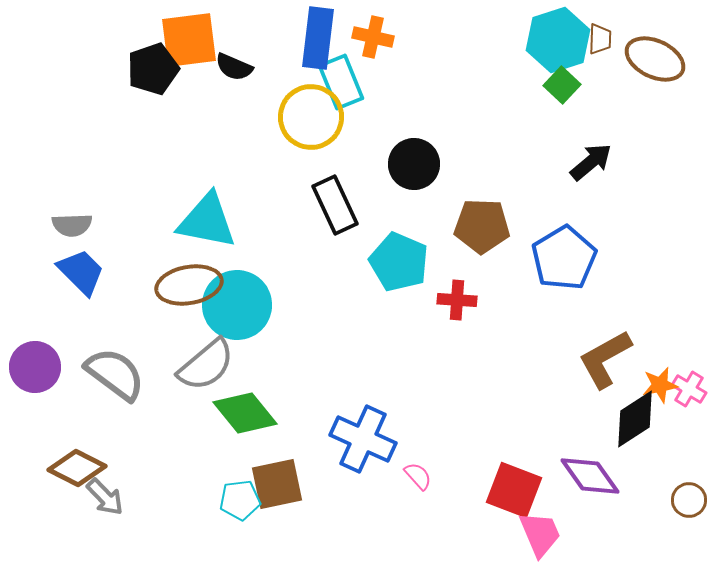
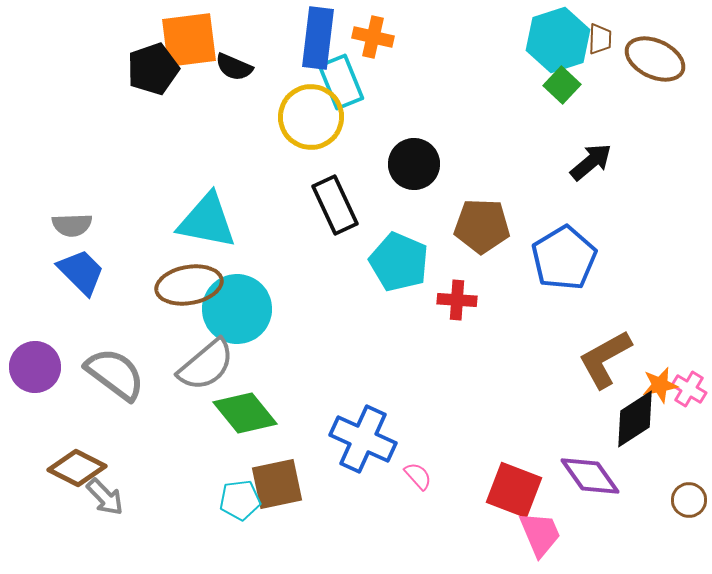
cyan circle at (237, 305): moved 4 px down
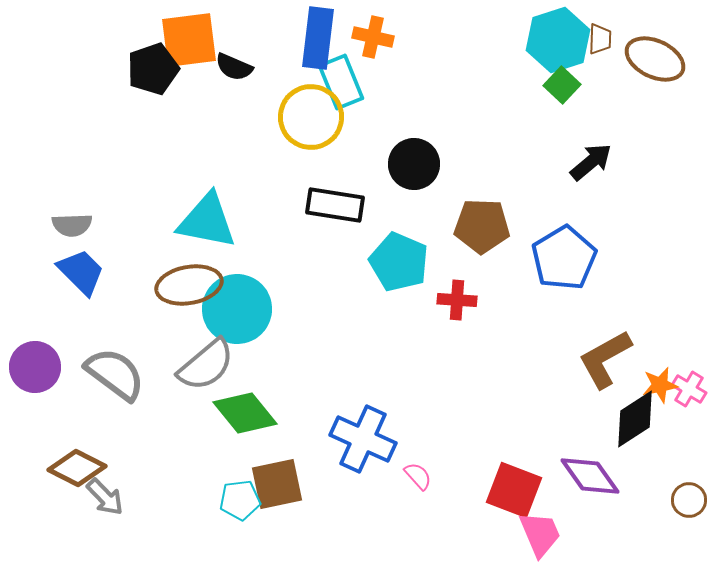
black rectangle at (335, 205): rotated 56 degrees counterclockwise
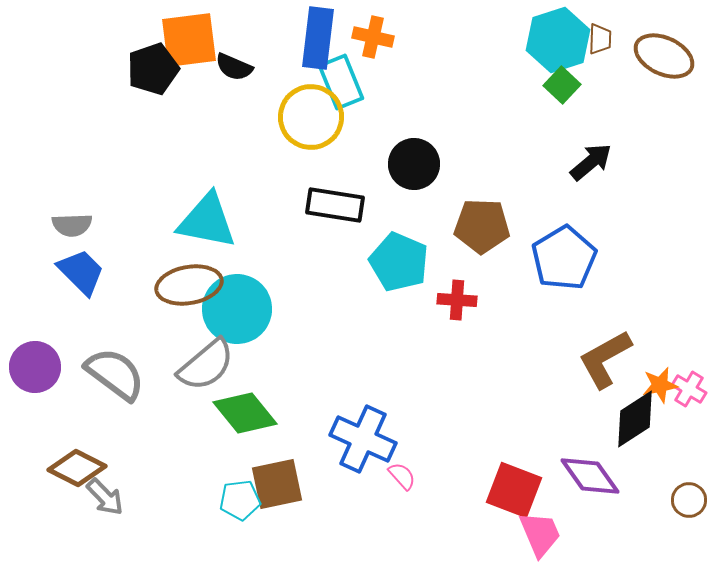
brown ellipse at (655, 59): moved 9 px right, 3 px up
pink semicircle at (418, 476): moved 16 px left
